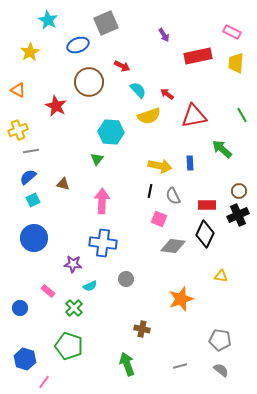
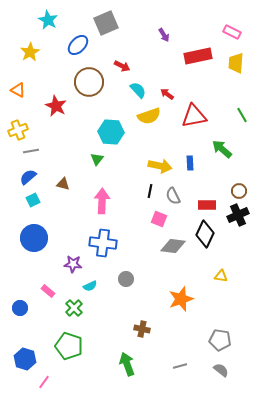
blue ellipse at (78, 45): rotated 25 degrees counterclockwise
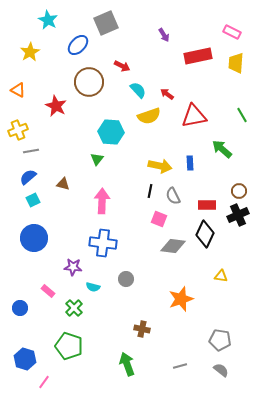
purple star at (73, 264): moved 3 px down
cyan semicircle at (90, 286): moved 3 px right, 1 px down; rotated 40 degrees clockwise
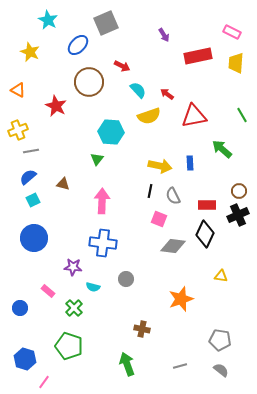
yellow star at (30, 52): rotated 18 degrees counterclockwise
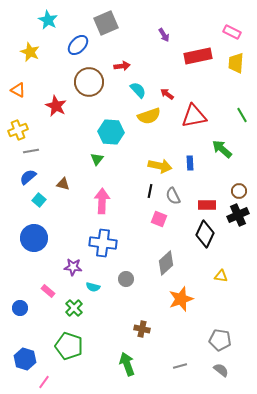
red arrow at (122, 66): rotated 35 degrees counterclockwise
cyan square at (33, 200): moved 6 px right; rotated 24 degrees counterclockwise
gray diamond at (173, 246): moved 7 px left, 17 px down; rotated 50 degrees counterclockwise
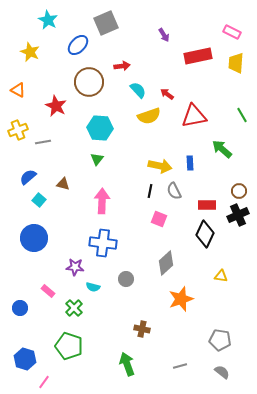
cyan hexagon at (111, 132): moved 11 px left, 4 px up
gray line at (31, 151): moved 12 px right, 9 px up
gray semicircle at (173, 196): moved 1 px right, 5 px up
purple star at (73, 267): moved 2 px right
gray semicircle at (221, 370): moved 1 px right, 2 px down
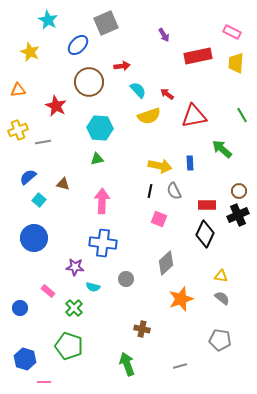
orange triangle at (18, 90): rotated 35 degrees counterclockwise
green triangle at (97, 159): rotated 40 degrees clockwise
gray semicircle at (222, 372): moved 74 px up
pink line at (44, 382): rotated 56 degrees clockwise
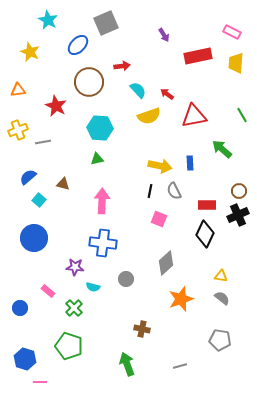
pink line at (44, 382): moved 4 px left
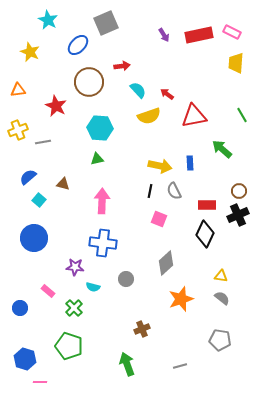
red rectangle at (198, 56): moved 1 px right, 21 px up
brown cross at (142, 329): rotated 35 degrees counterclockwise
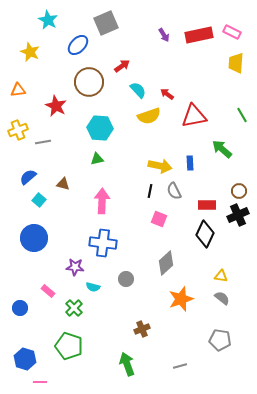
red arrow at (122, 66): rotated 28 degrees counterclockwise
